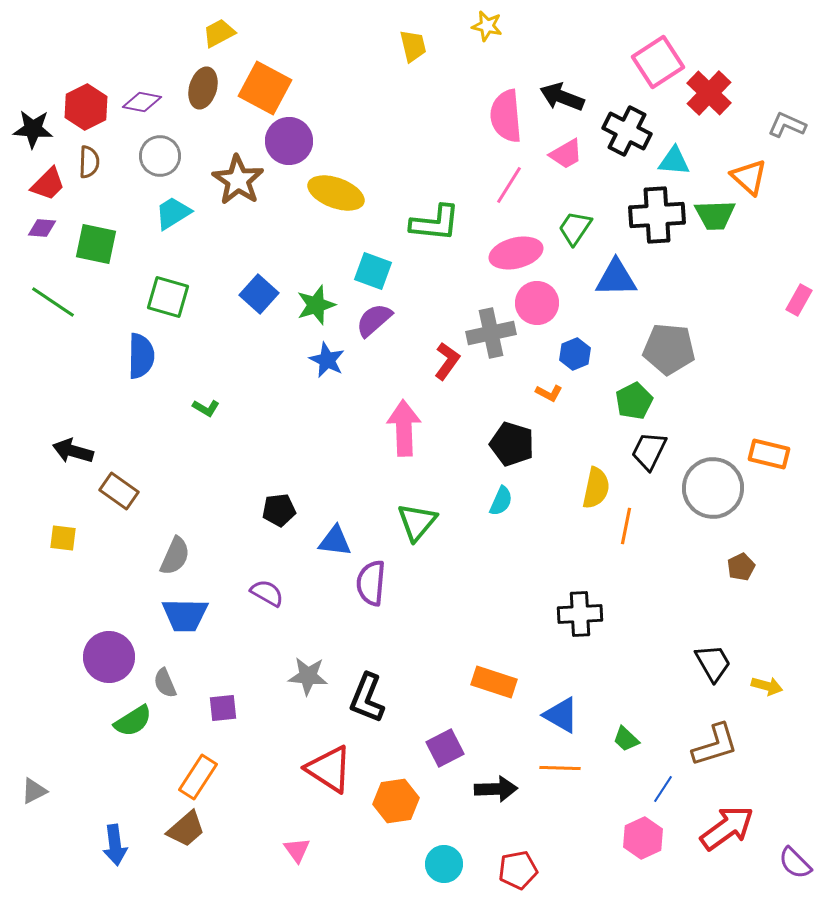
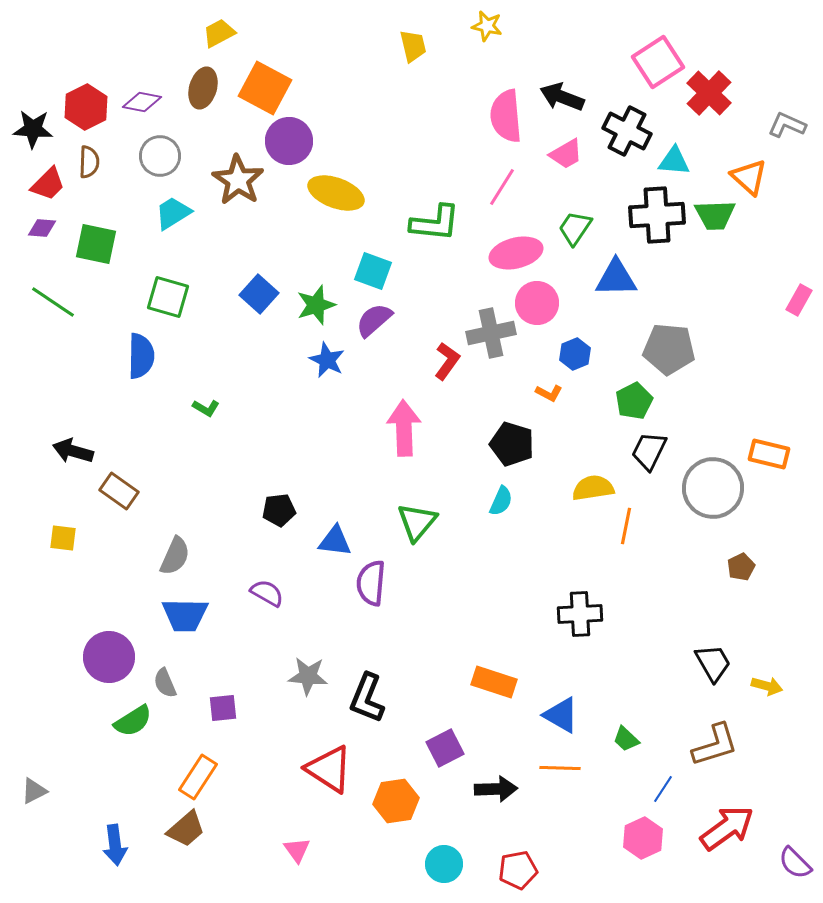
pink line at (509, 185): moved 7 px left, 2 px down
yellow semicircle at (596, 488): moved 3 px left; rotated 111 degrees counterclockwise
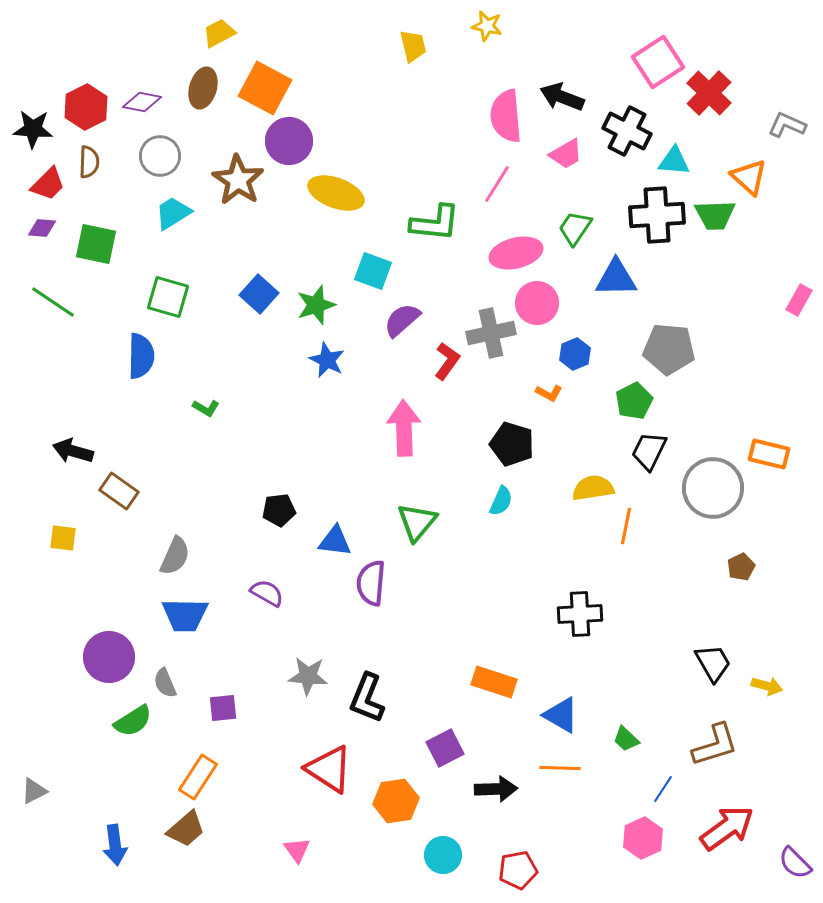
pink line at (502, 187): moved 5 px left, 3 px up
purple semicircle at (374, 320): moved 28 px right
cyan circle at (444, 864): moved 1 px left, 9 px up
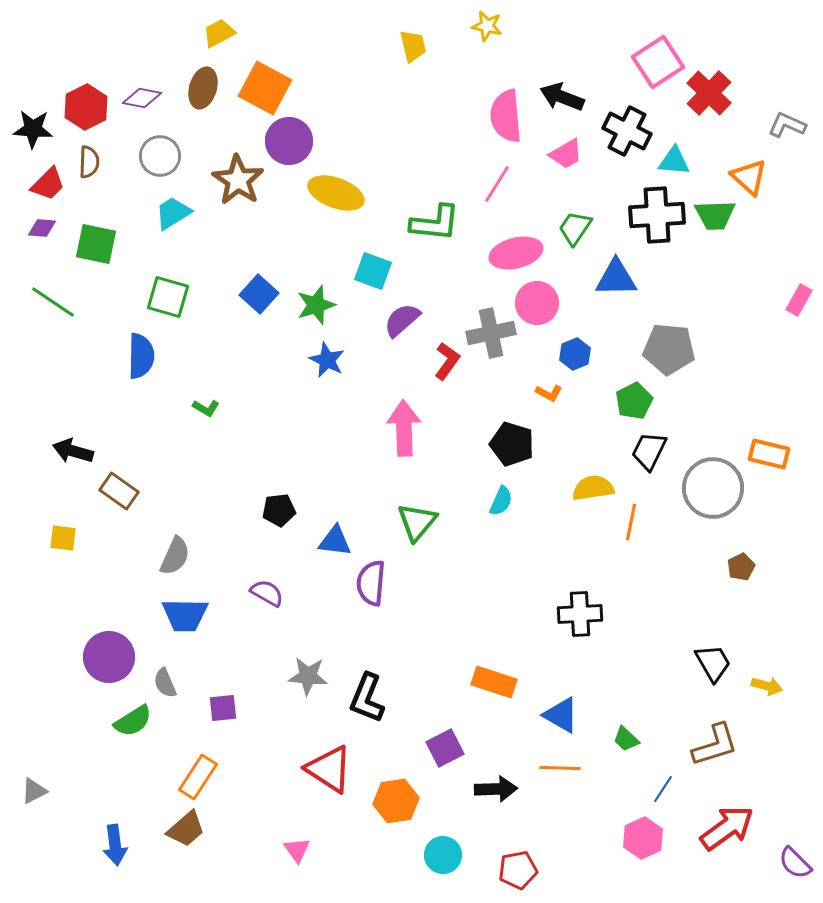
purple diamond at (142, 102): moved 4 px up
orange line at (626, 526): moved 5 px right, 4 px up
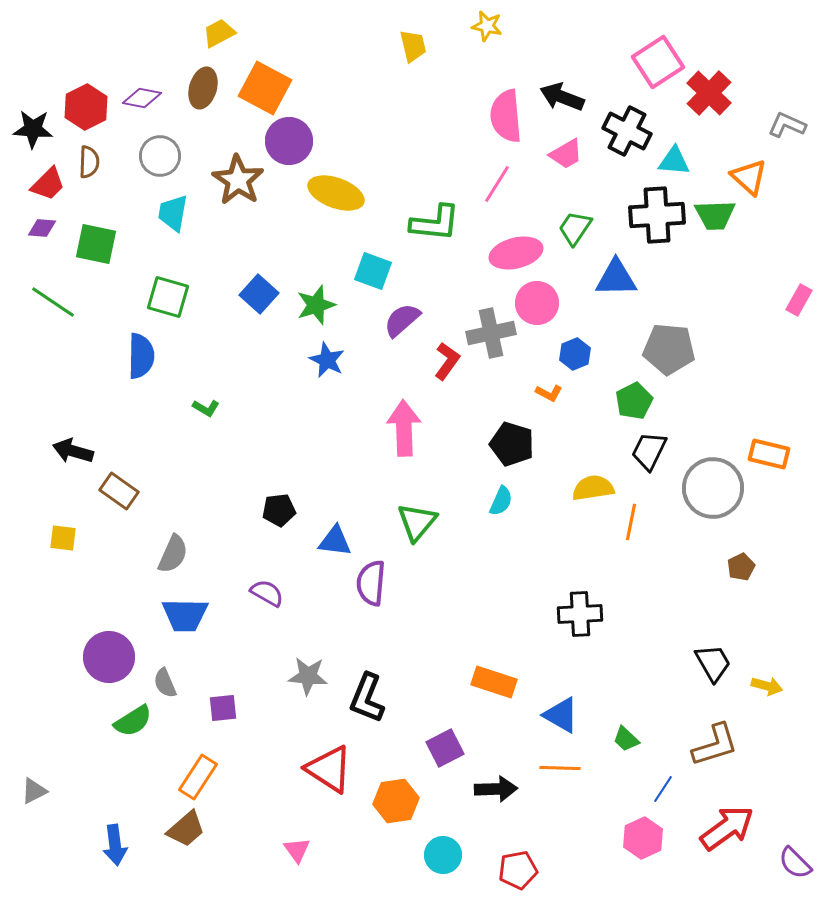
cyan trapezoid at (173, 213): rotated 48 degrees counterclockwise
gray semicircle at (175, 556): moved 2 px left, 2 px up
